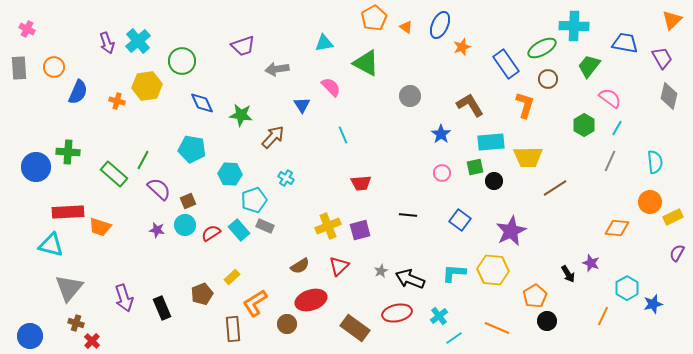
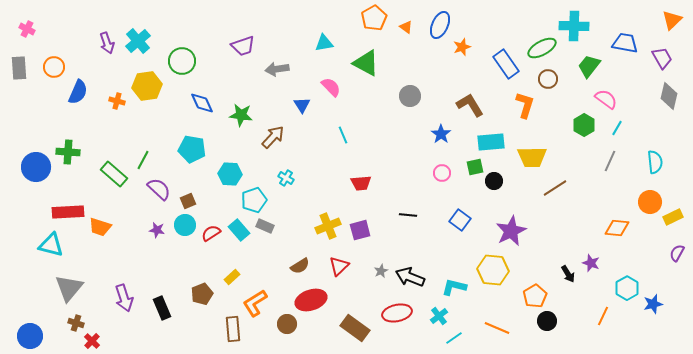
pink semicircle at (610, 98): moved 4 px left, 1 px down
yellow trapezoid at (528, 157): moved 4 px right
cyan L-shape at (454, 273): moved 14 px down; rotated 10 degrees clockwise
black arrow at (410, 279): moved 2 px up
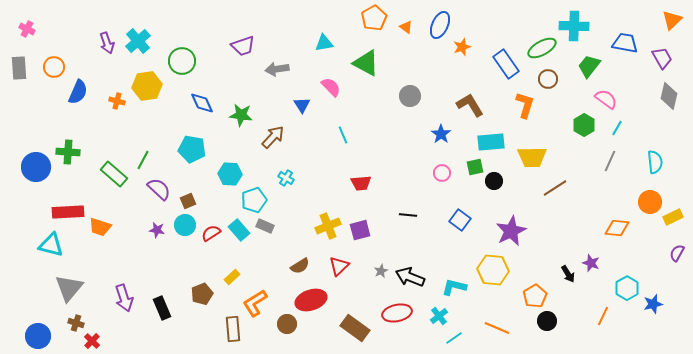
blue circle at (30, 336): moved 8 px right
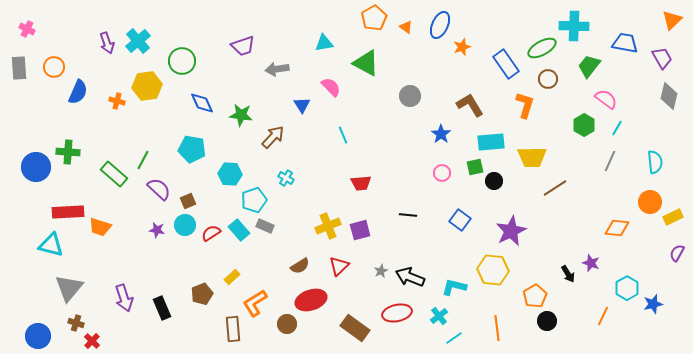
orange line at (497, 328): rotated 60 degrees clockwise
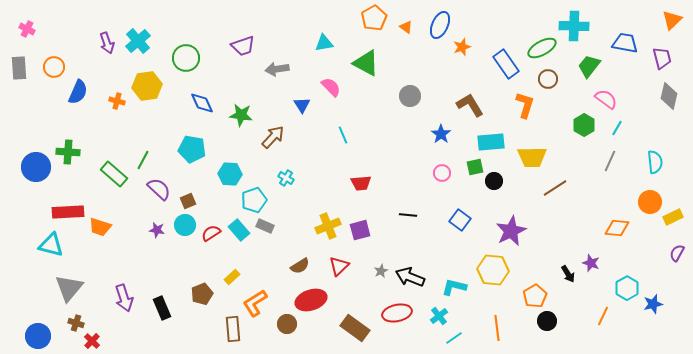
purple trapezoid at (662, 58): rotated 15 degrees clockwise
green circle at (182, 61): moved 4 px right, 3 px up
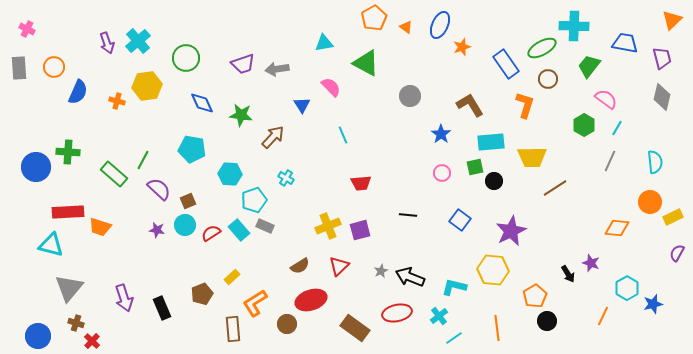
purple trapezoid at (243, 46): moved 18 px down
gray diamond at (669, 96): moved 7 px left, 1 px down
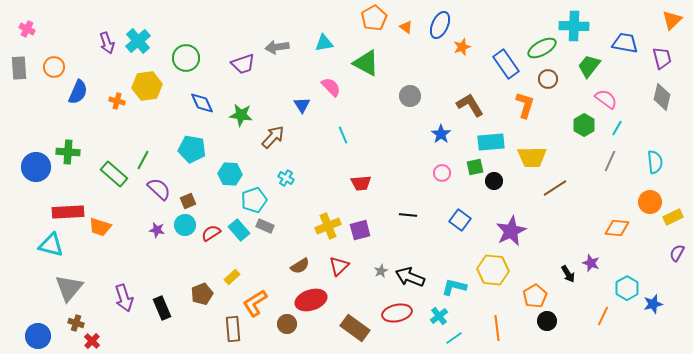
gray arrow at (277, 69): moved 22 px up
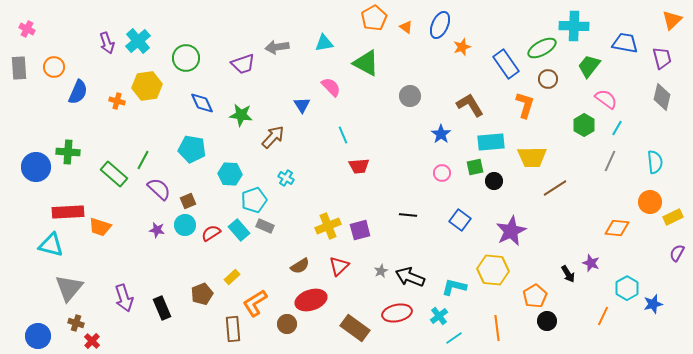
red trapezoid at (361, 183): moved 2 px left, 17 px up
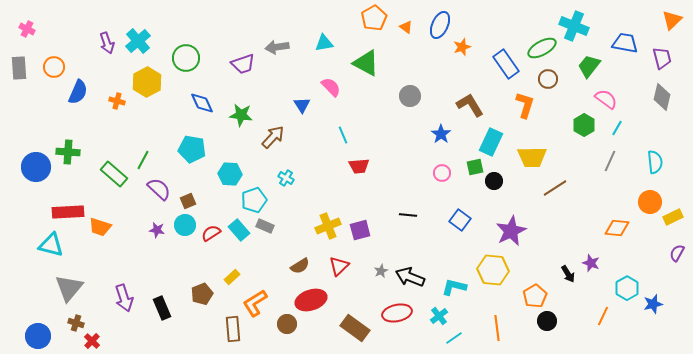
cyan cross at (574, 26): rotated 20 degrees clockwise
yellow hexagon at (147, 86): moved 4 px up; rotated 20 degrees counterclockwise
cyan rectangle at (491, 142): rotated 60 degrees counterclockwise
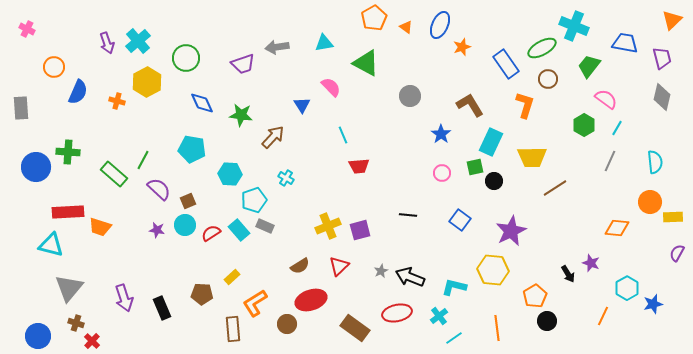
gray rectangle at (19, 68): moved 2 px right, 40 px down
yellow rectangle at (673, 217): rotated 24 degrees clockwise
brown pentagon at (202, 294): rotated 25 degrees clockwise
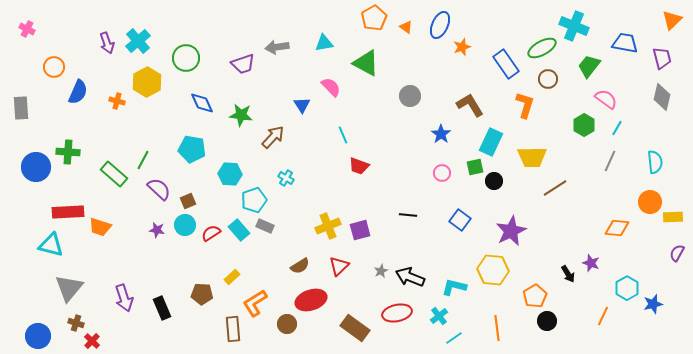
red trapezoid at (359, 166): rotated 25 degrees clockwise
